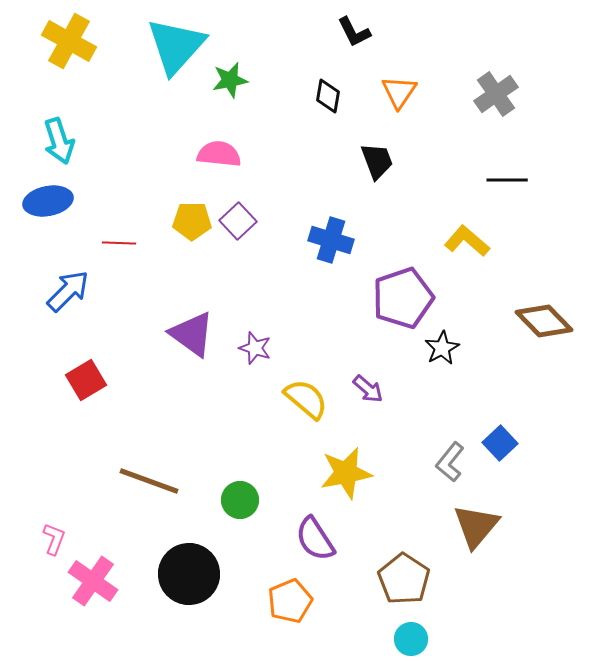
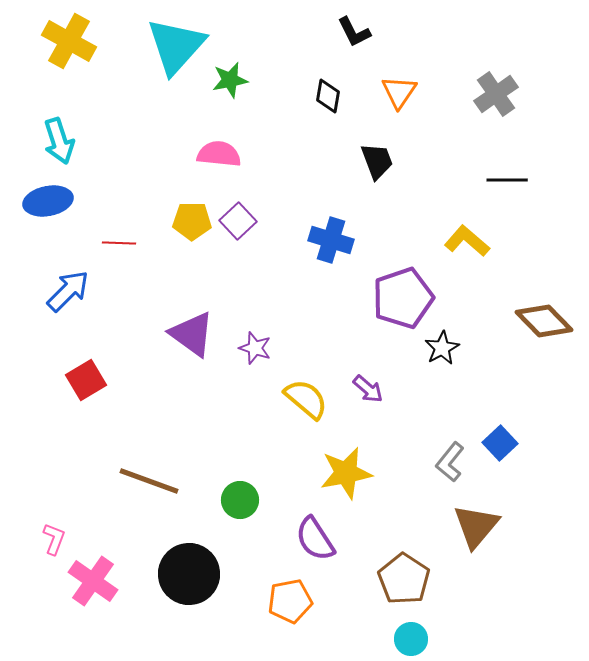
orange pentagon: rotated 12 degrees clockwise
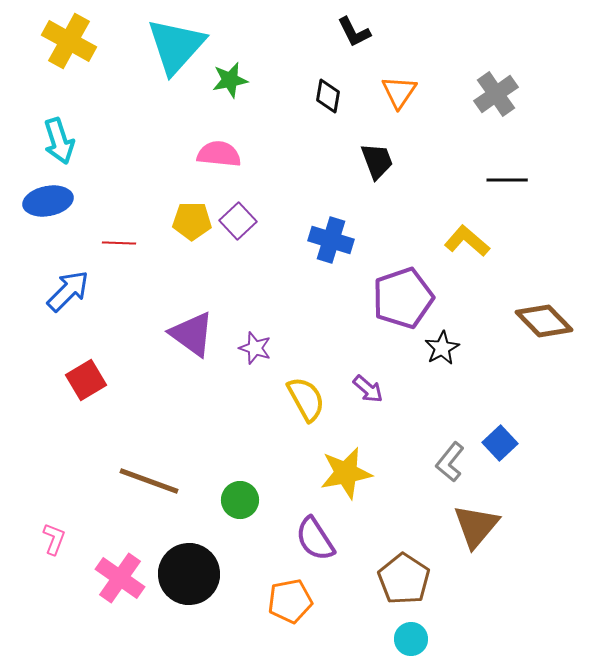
yellow semicircle: rotated 21 degrees clockwise
pink cross: moved 27 px right, 3 px up
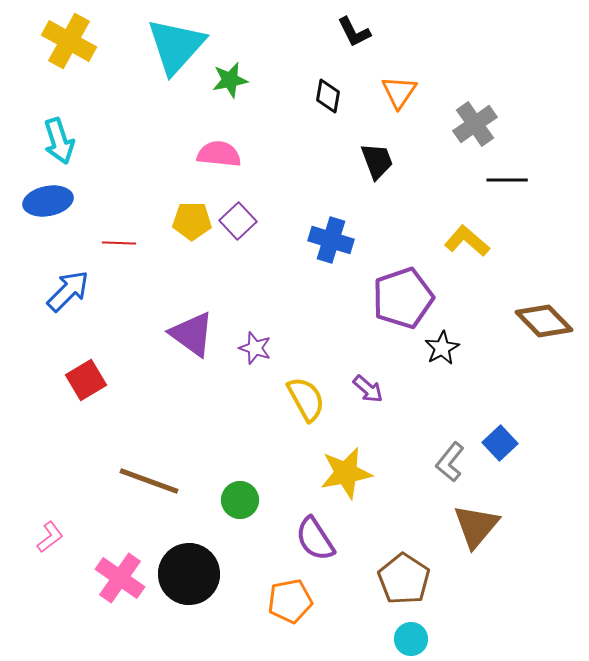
gray cross: moved 21 px left, 30 px down
pink L-shape: moved 4 px left, 2 px up; rotated 32 degrees clockwise
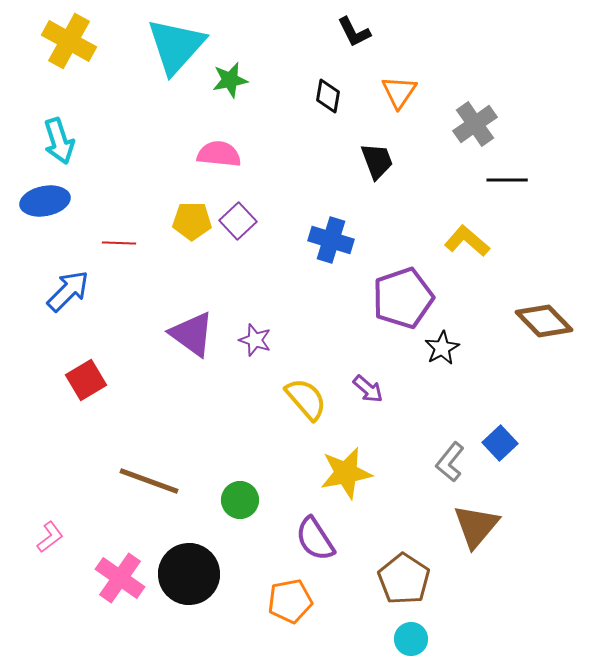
blue ellipse: moved 3 px left
purple star: moved 8 px up
yellow semicircle: rotated 12 degrees counterclockwise
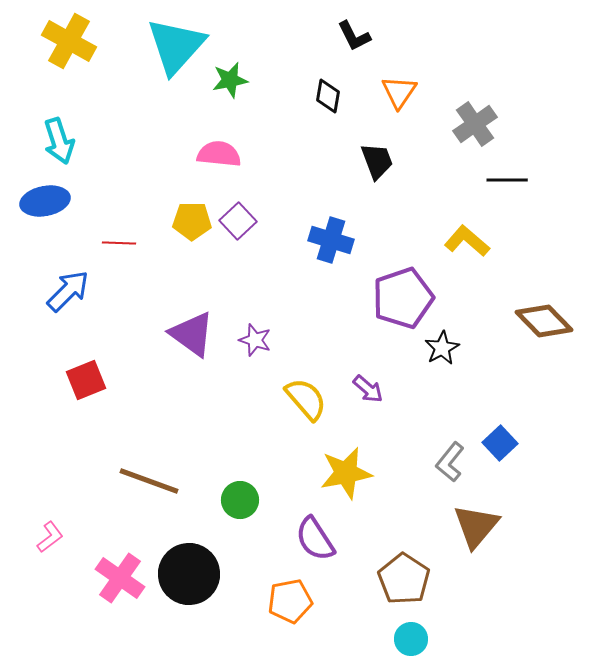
black L-shape: moved 4 px down
red square: rotated 9 degrees clockwise
